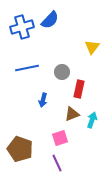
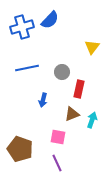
pink square: moved 2 px left, 1 px up; rotated 28 degrees clockwise
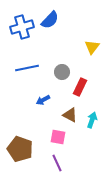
red rectangle: moved 1 px right, 2 px up; rotated 12 degrees clockwise
blue arrow: rotated 48 degrees clockwise
brown triangle: moved 2 px left, 1 px down; rotated 49 degrees clockwise
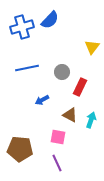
blue arrow: moved 1 px left
cyan arrow: moved 1 px left
brown pentagon: rotated 15 degrees counterclockwise
